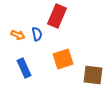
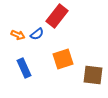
red rectangle: rotated 15 degrees clockwise
blue semicircle: rotated 64 degrees clockwise
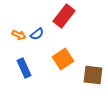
red rectangle: moved 7 px right
orange arrow: moved 1 px right
orange square: rotated 15 degrees counterclockwise
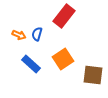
blue semicircle: rotated 144 degrees clockwise
blue rectangle: moved 7 px right, 4 px up; rotated 24 degrees counterclockwise
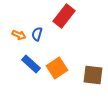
orange square: moved 6 px left, 9 px down
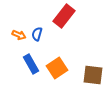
blue rectangle: rotated 18 degrees clockwise
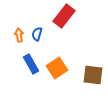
orange arrow: rotated 120 degrees counterclockwise
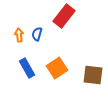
blue rectangle: moved 4 px left, 4 px down
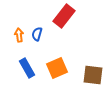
orange square: rotated 10 degrees clockwise
